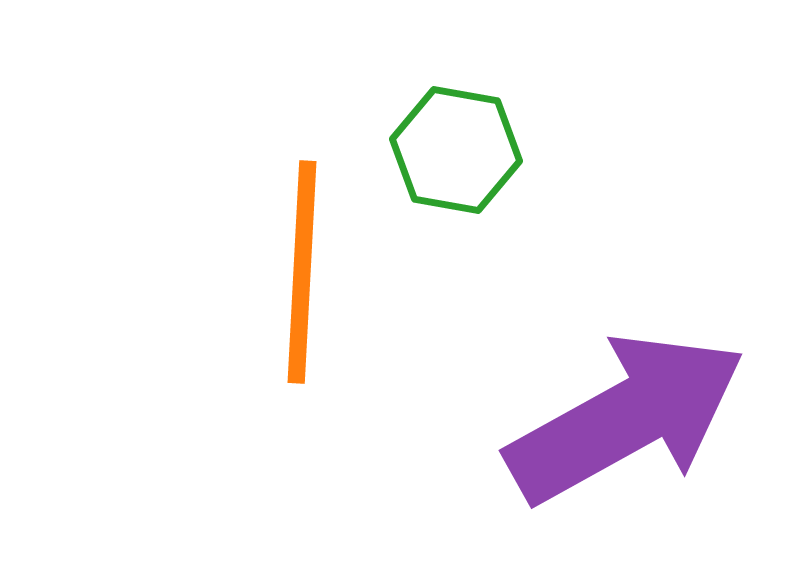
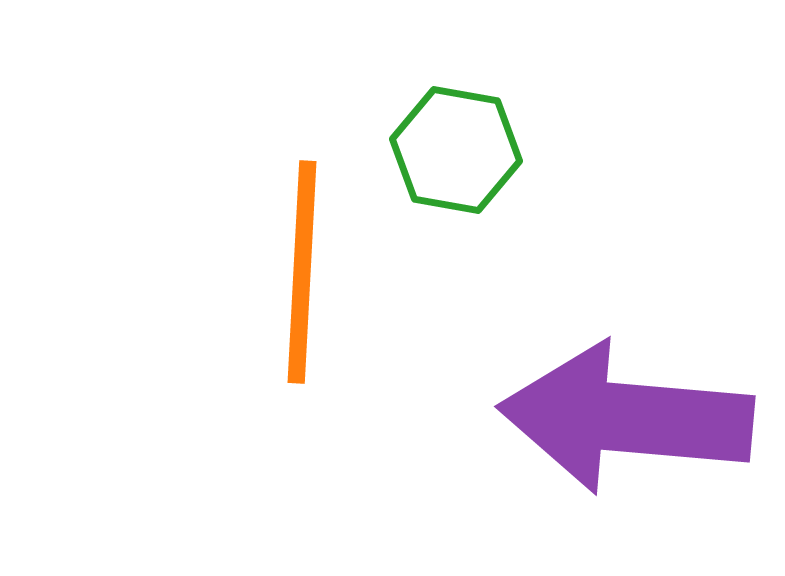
purple arrow: rotated 146 degrees counterclockwise
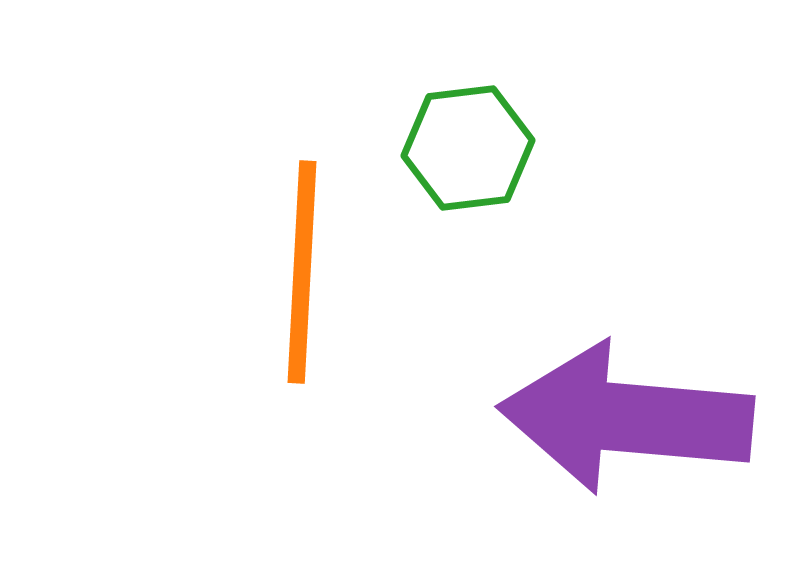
green hexagon: moved 12 px right, 2 px up; rotated 17 degrees counterclockwise
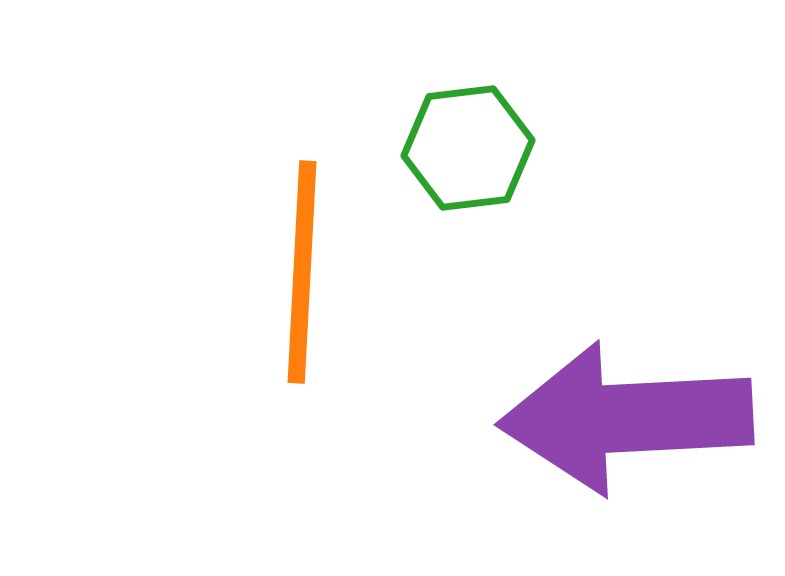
purple arrow: rotated 8 degrees counterclockwise
